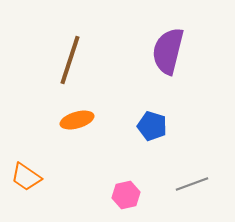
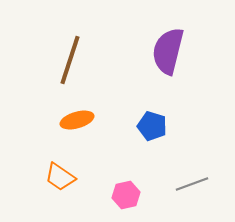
orange trapezoid: moved 34 px right
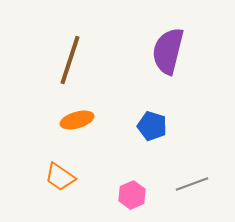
pink hexagon: moved 6 px right; rotated 12 degrees counterclockwise
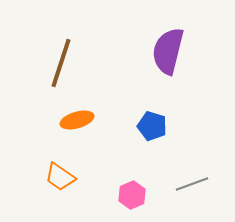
brown line: moved 9 px left, 3 px down
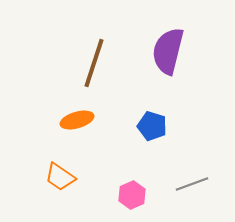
brown line: moved 33 px right
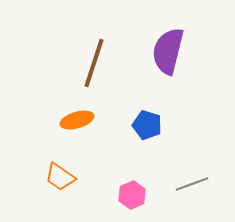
blue pentagon: moved 5 px left, 1 px up
